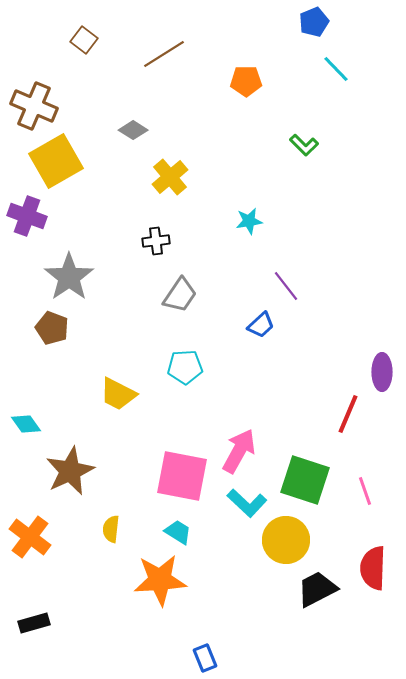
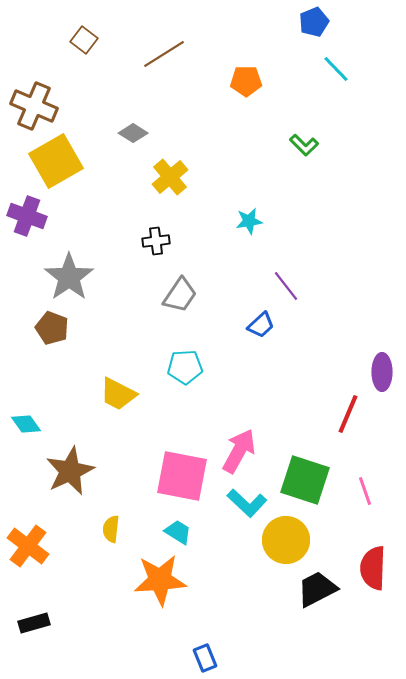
gray diamond: moved 3 px down
orange cross: moved 2 px left, 9 px down
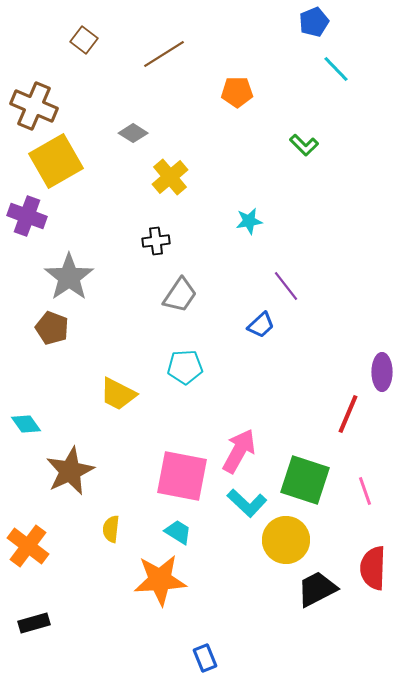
orange pentagon: moved 9 px left, 11 px down
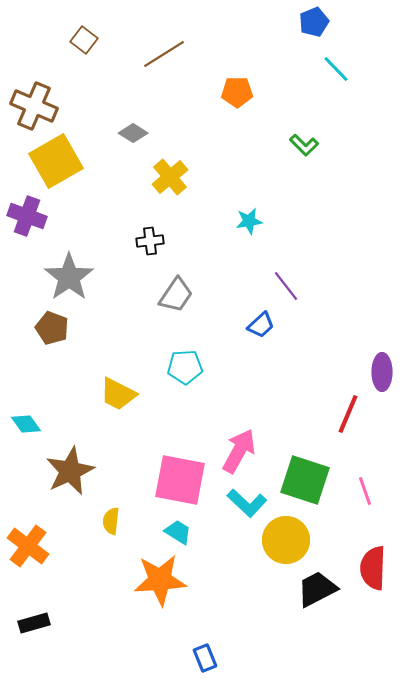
black cross: moved 6 px left
gray trapezoid: moved 4 px left
pink square: moved 2 px left, 4 px down
yellow semicircle: moved 8 px up
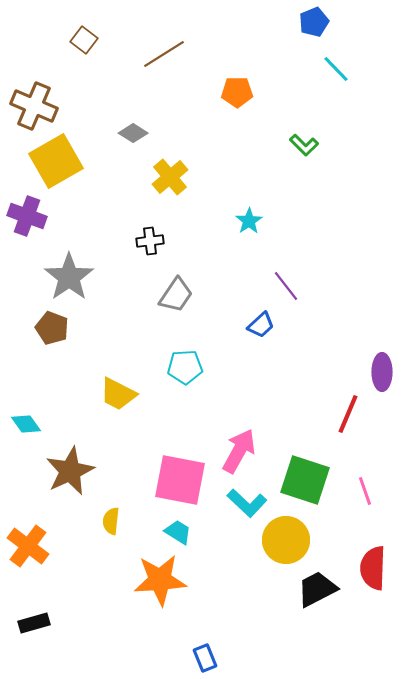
cyan star: rotated 24 degrees counterclockwise
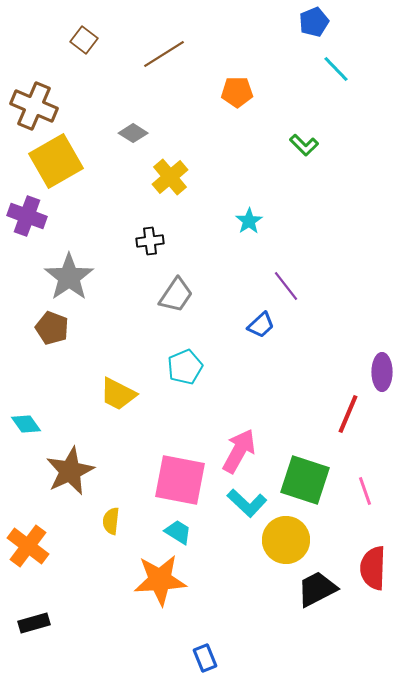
cyan pentagon: rotated 20 degrees counterclockwise
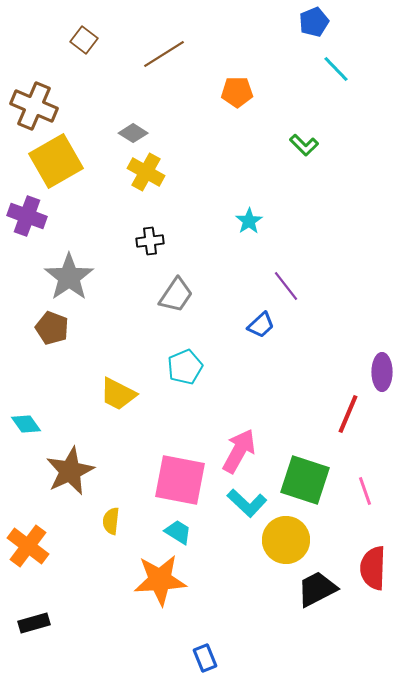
yellow cross: moved 24 px left, 5 px up; rotated 21 degrees counterclockwise
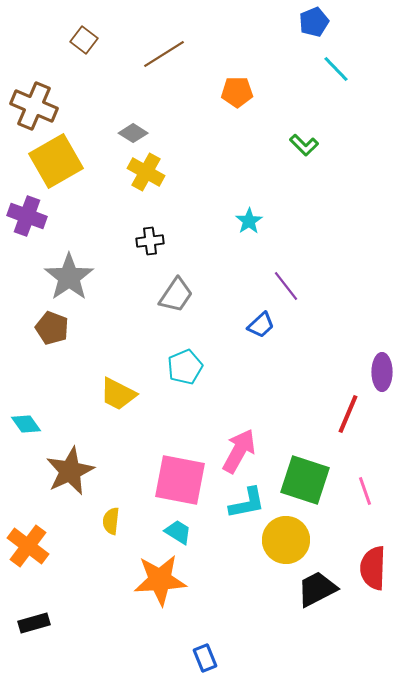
cyan L-shape: rotated 54 degrees counterclockwise
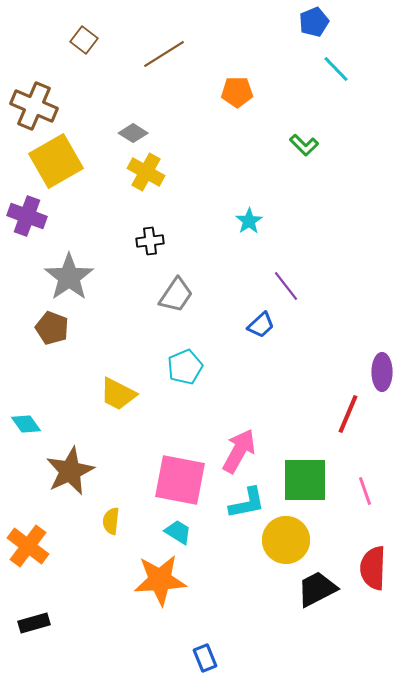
green square: rotated 18 degrees counterclockwise
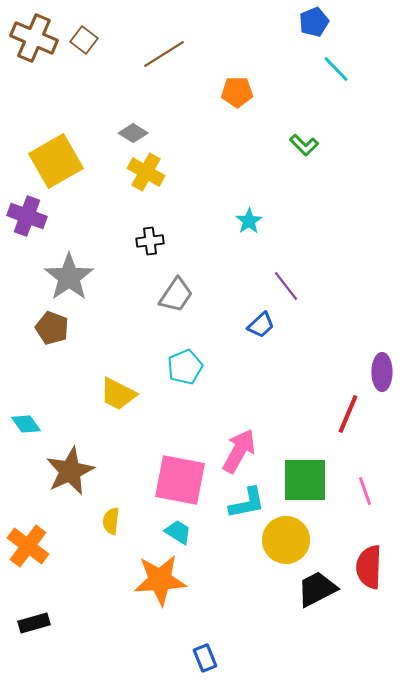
brown cross: moved 68 px up
red semicircle: moved 4 px left, 1 px up
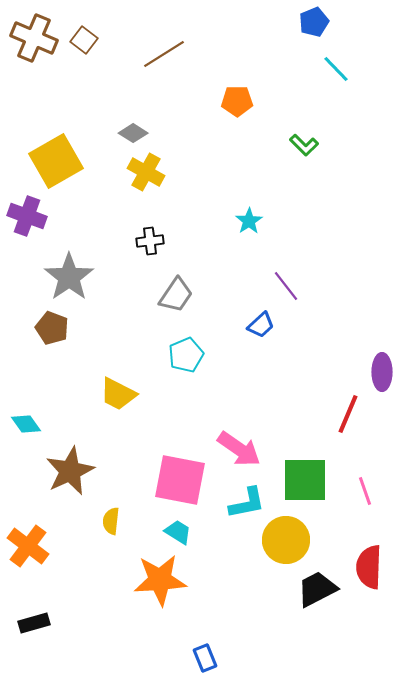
orange pentagon: moved 9 px down
cyan pentagon: moved 1 px right, 12 px up
pink arrow: moved 2 px up; rotated 96 degrees clockwise
